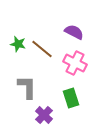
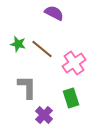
purple semicircle: moved 20 px left, 19 px up
pink cross: moved 1 px left; rotated 30 degrees clockwise
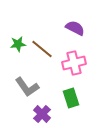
purple semicircle: moved 21 px right, 15 px down
green star: rotated 21 degrees counterclockwise
pink cross: rotated 20 degrees clockwise
gray L-shape: rotated 145 degrees clockwise
purple cross: moved 2 px left, 1 px up
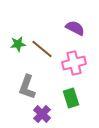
gray L-shape: rotated 55 degrees clockwise
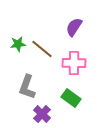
purple semicircle: moved 1 px left, 1 px up; rotated 84 degrees counterclockwise
pink cross: rotated 15 degrees clockwise
green rectangle: rotated 36 degrees counterclockwise
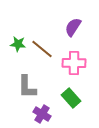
purple semicircle: moved 1 px left
green star: rotated 14 degrees clockwise
gray L-shape: rotated 20 degrees counterclockwise
green rectangle: rotated 12 degrees clockwise
purple cross: rotated 12 degrees counterclockwise
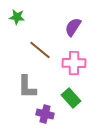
green star: moved 1 px left, 27 px up
brown line: moved 2 px left, 1 px down
purple cross: moved 3 px right; rotated 18 degrees counterclockwise
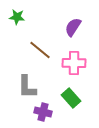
purple cross: moved 2 px left, 2 px up
